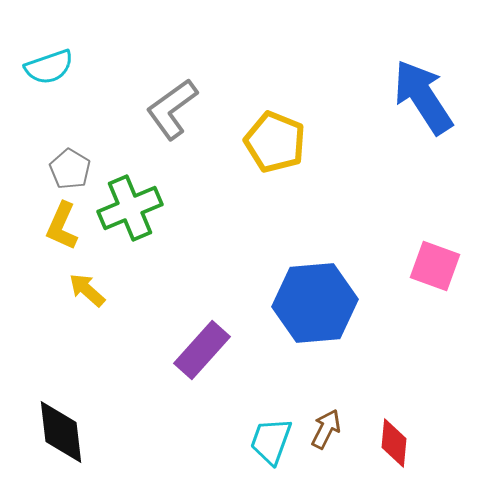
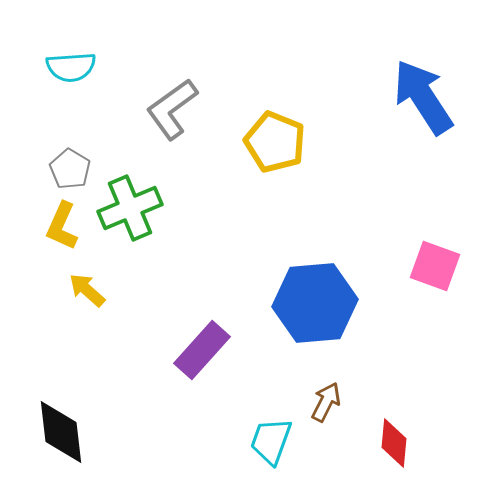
cyan semicircle: moved 22 px right; rotated 15 degrees clockwise
brown arrow: moved 27 px up
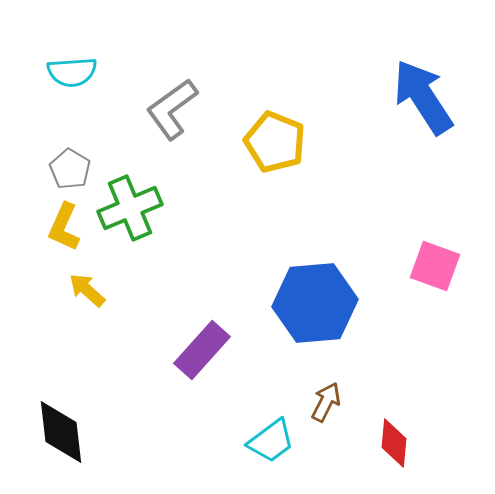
cyan semicircle: moved 1 px right, 5 px down
yellow L-shape: moved 2 px right, 1 px down
cyan trapezoid: rotated 147 degrees counterclockwise
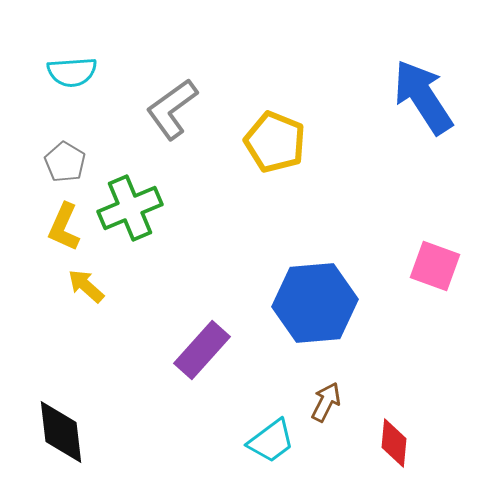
gray pentagon: moved 5 px left, 7 px up
yellow arrow: moved 1 px left, 4 px up
